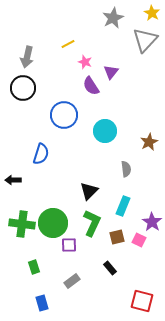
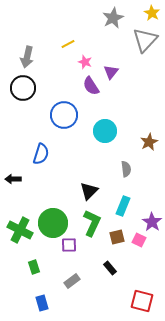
black arrow: moved 1 px up
green cross: moved 2 px left, 6 px down; rotated 20 degrees clockwise
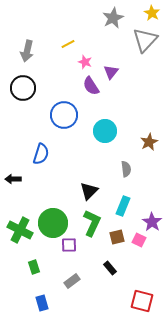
gray arrow: moved 6 px up
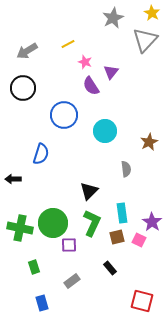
gray arrow: rotated 45 degrees clockwise
cyan rectangle: moved 1 px left, 7 px down; rotated 30 degrees counterclockwise
green cross: moved 2 px up; rotated 15 degrees counterclockwise
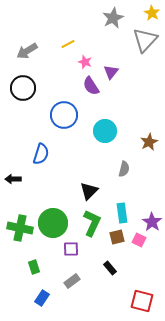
gray semicircle: moved 2 px left; rotated 21 degrees clockwise
purple square: moved 2 px right, 4 px down
blue rectangle: moved 5 px up; rotated 49 degrees clockwise
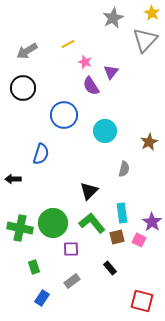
green L-shape: rotated 64 degrees counterclockwise
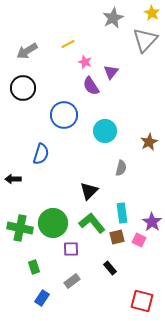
gray semicircle: moved 3 px left, 1 px up
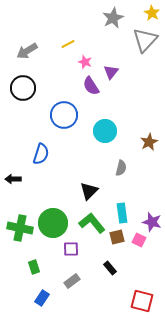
purple star: rotated 18 degrees counterclockwise
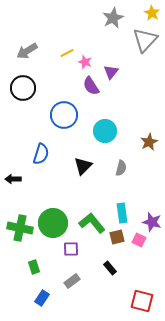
yellow line: moved 1 px left, 9 px down
black triangle: moved 6 px left, 25 px up
